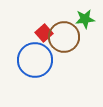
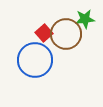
brown circle: moved 2 px right, 3 px up
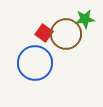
red square: rotated 12 degrees counterclockwise
blue circle: moved 3 px down
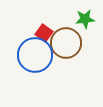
brown circle: moved 9 px down
blue circle: moved 8 px up
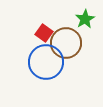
green star: rotated 24 degrees counterclockwise
blue circle: moved 11 px right, 7 px down
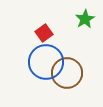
red square: rotated 18 degrees clockwise
brown circle: moved 1 px right, 30 px down
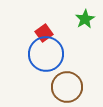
blue circle: moved 8 px up
brown circle: moved 14 px down
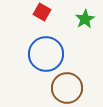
red square: moved 2 px left, 21 px up; rotated 24 degrees counterclockwise
brown circle: moved 1 px down
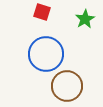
red square: rotated 12 degrees counterclockwise
brown circle: moved 2 px up
